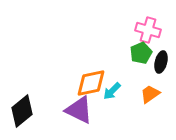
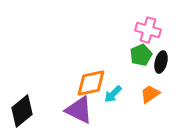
green pentagon: moved 2 px down
cyan arrow: moved 1 px right, 3 px down
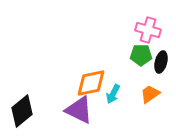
green pentagon: rotated 25 degrees clockwise
cyan arrow: rotated 18 degrees counterclockwise
